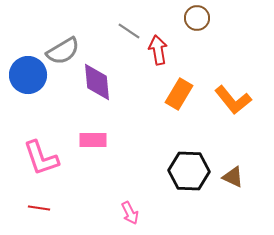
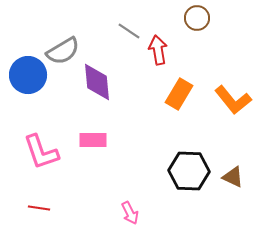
pink L-shape: moved 6 px up
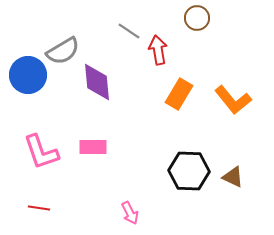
pink rectangle: moved 7 px down
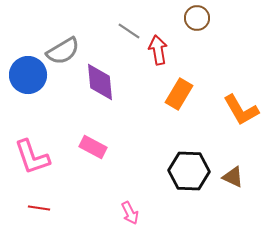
purple diamond: moved 3 px right
orange L-shape: moved 8 px right, 10 px down; rotated 9 degrees clockwise
pink rectangle: rotated 28 degrees clockwise
pink L-shape: moved 9 px left, 5 px down
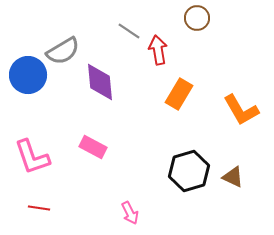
black hexagon: rotated 18 degrees counterclockwise
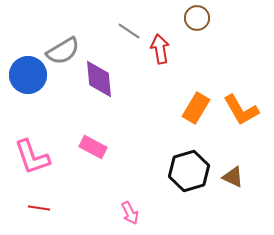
red arrow: moved 2 px right, 1 px up
purple diamond: moved 1 px left, 3 px up
orange rectangle: moved 17 px right, 14 px down
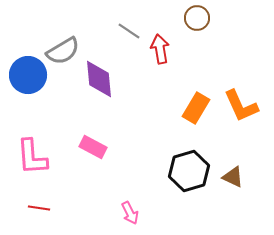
orange L-shape: moved 4 px up; rotated 6 degrees clockwise
pink L-shape: rotated 15 degrees clockwise
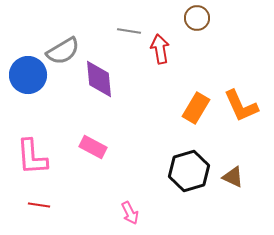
gray line: rotated 25 degrees counterclockwise
red line: moved 3 px up
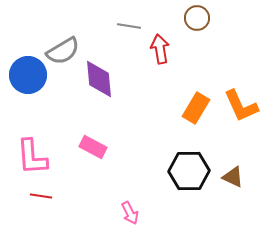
gray line: moved 5 px up
black hexagon: rotated 15 degrees clockwise
red line: moved 2 px right, 9 px up
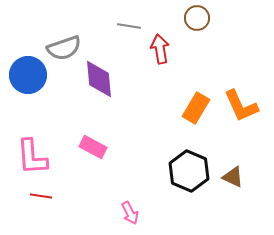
gray semicircle: moved 1 px right, 3 px up; rotated 12 degrees clockwise
black hexagon: rotated 24 degrees clockwise
